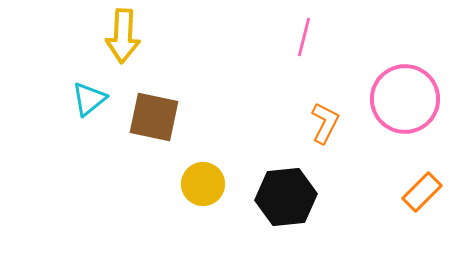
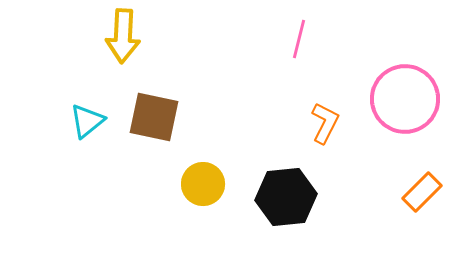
pink line: moved 5 px left, 2 px down
cyan triangle: moved 2 px left, 22 px down
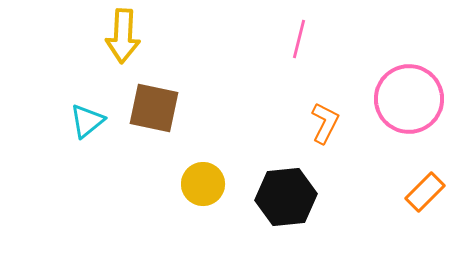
pink circle: moved 4 px right
brown square: moved 9 px up
orange rectangle: moved 3 px right
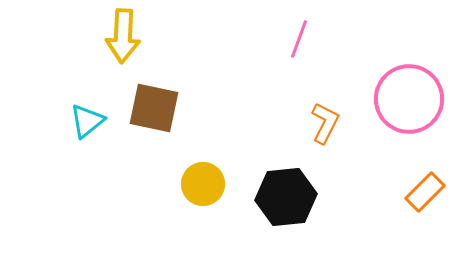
pink line: rotated 6 degrees clockwise
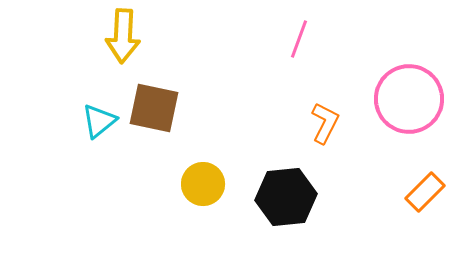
cyan triangle: moved 12 px right
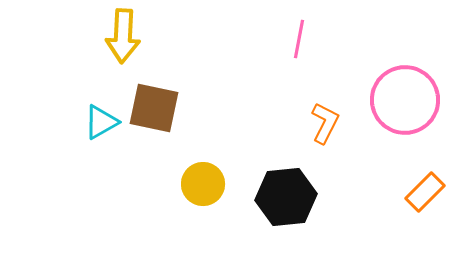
pink line: rotated 9 degrees counterclockwise
pink circle: moved 4 px left, 1 px down
cyan triangle: moved 2 px right, 1 px down; rotated 9 degrees clockwise
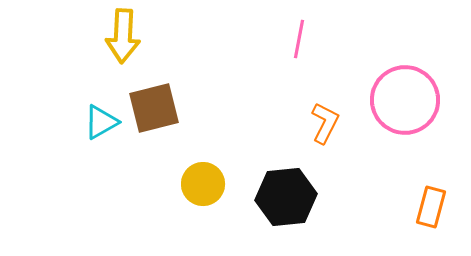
brown square: rotated 26 degrees counterclockwise
orange rectangle: moved 6 px right, 15 px down; rotated 30 degrees counterclockwise
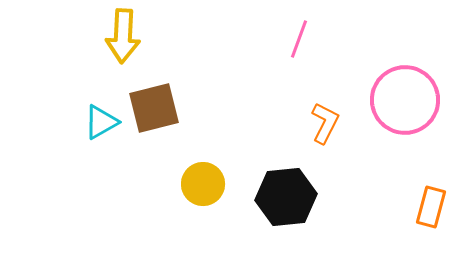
pink line: rotated 9 degrees clockwise
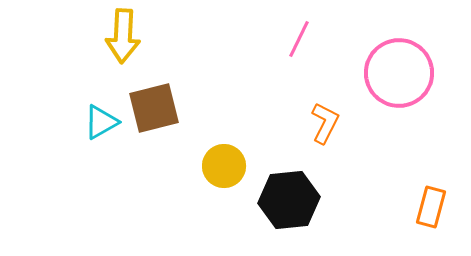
pink line: rotated 6 degrees clockwise
pink circle: moved 6 px left, 27 px up
yellow circle: moved 21 px right, 18 px up
black hexagon: moved 3 px right, 3 px down
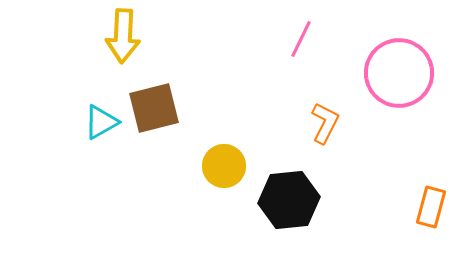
pink line: moved 2 px right
